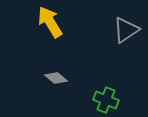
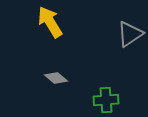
gray triangle: moved 4 px right, 4 px down
green cross: rotated 25 degrees counterclockwise
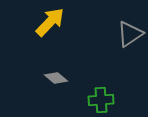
yellow arrow: rotated 76 degrees clockwise
green cross: moved 5 px left
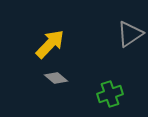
yellow arrow: moved 22 px down
green cross: moved 9 px right, 6 px up; rotated 15 degrees counterclockwise
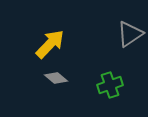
green cross: moved 9 px up
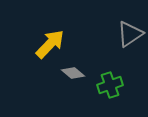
gray diamond: moved 17 px right, 5 px up
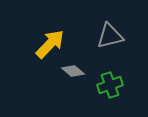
gray triangle: moved 20 px left, 2 px down; rotated 20 degrees clockwise
gray diamond: moved 2 px up
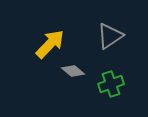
gray triangle: rotated 20 degrees counterclockwise
green cross: moved 1 px right, 1 px up
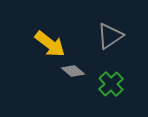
yellow arrow: rotated 84 degrees clockwise
green cross: rotated 25 degrees counterclockwise
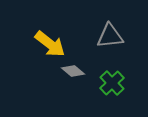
gray triangle: rotated 28 degrees clockwise
green cross: moved 1 px right, 1 px up
